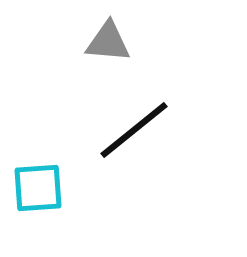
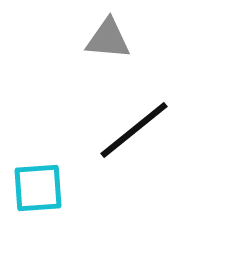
gray triangle: moved 3 px up
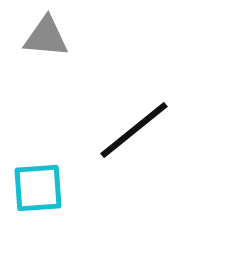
gray triangle: moved 62 px left, 2 px up
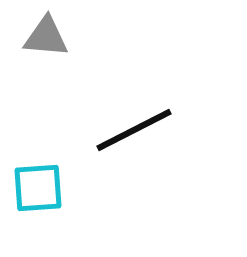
black line: rotated 12 degrees clockwise
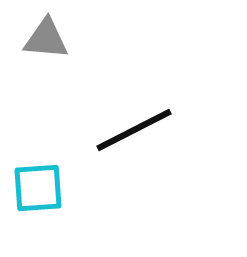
gray triangle: moved 2 px down
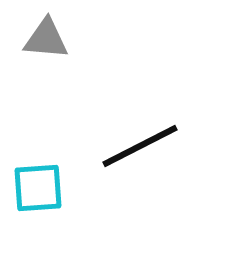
black line: moved 6 px right, 16 px down
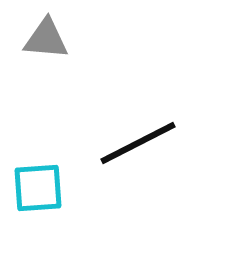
black line: moved 2 px left, 3 px up
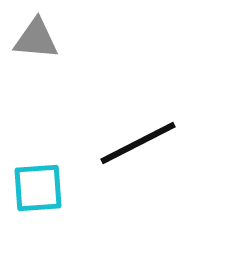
gray triangle: moved 10 px left
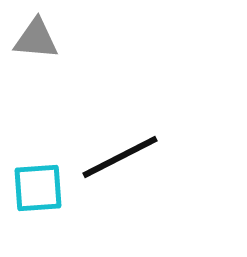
black line: moved 18 px left, 14 px down
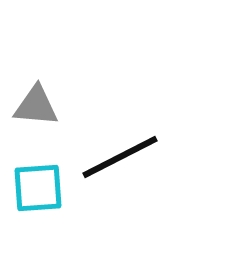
gray triangle: moved 67 px down
